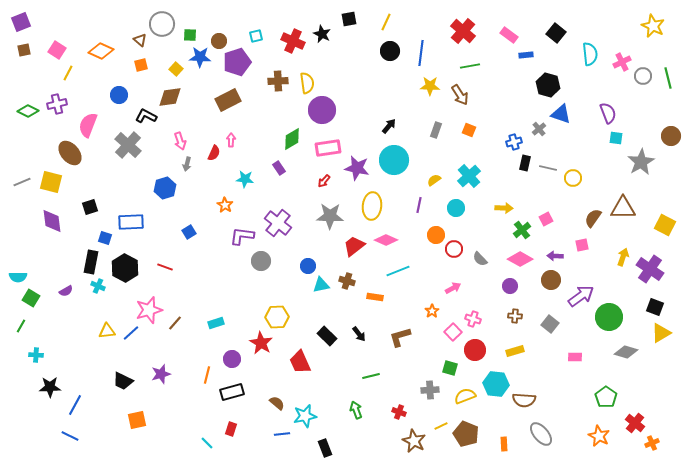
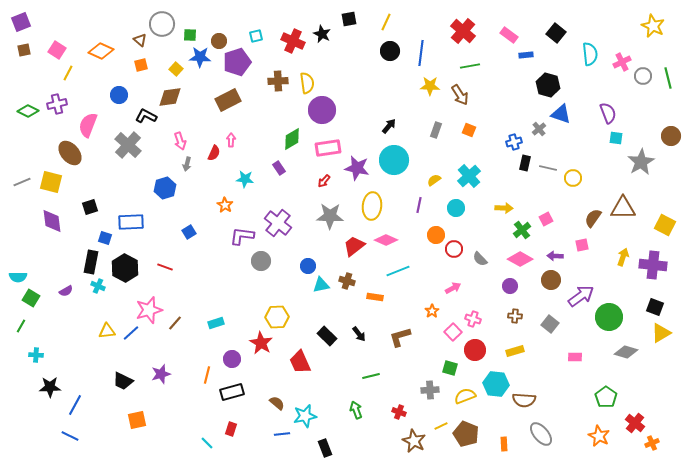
purple cross at (650, 269): moved 3 px right, 4 px up; rotated 28 degrees counterclockwise
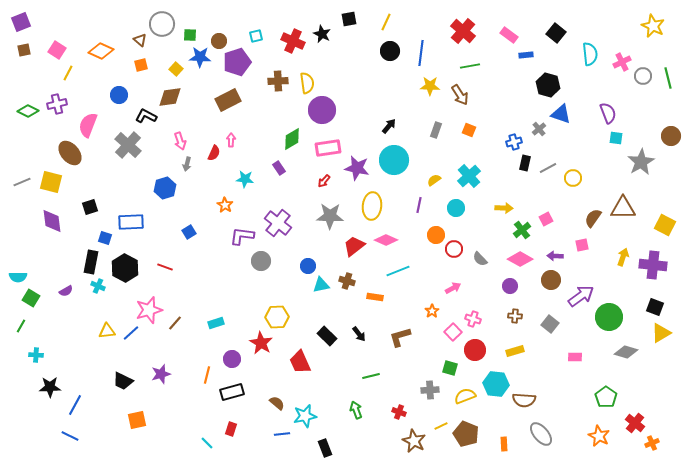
gray line at (548, 168): rotated 42 degrees counterclockwise
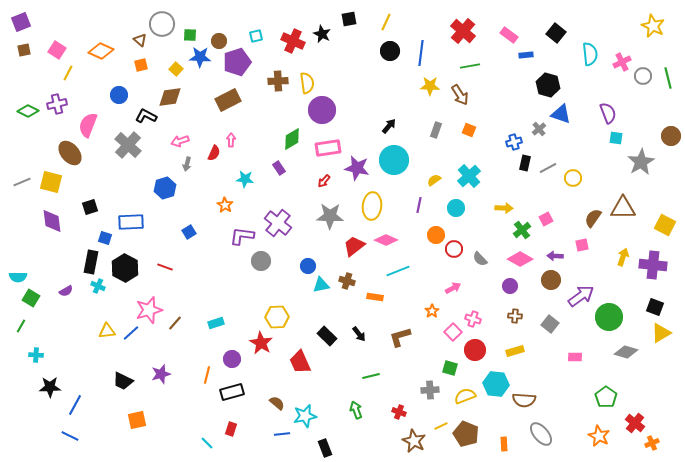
pink arrow at (180, 141): rotated 90 degrees clockwise
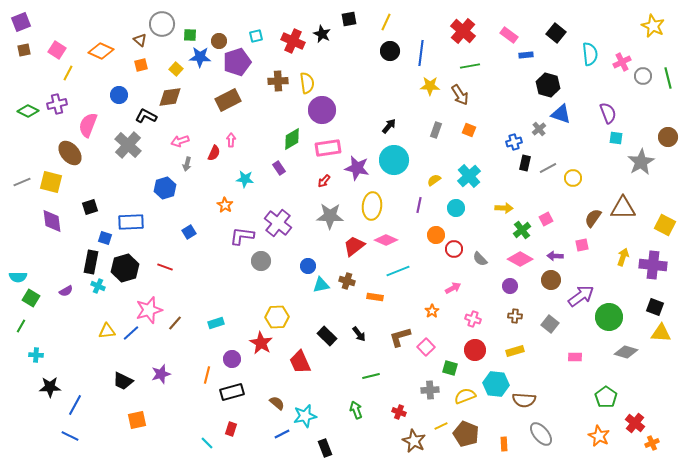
brown circle at (671, 136): moved 3 px left, 1 px down
black hexagon at (125, 268): rotated 16 degrees clockwise
pink square at (453, 332): moved 27 px left, 15 px down
yellow triangle at (661, 333): rotated 35 degrees clockwise
blue line at (282, 434): rotated 21 degrees counterclockwise
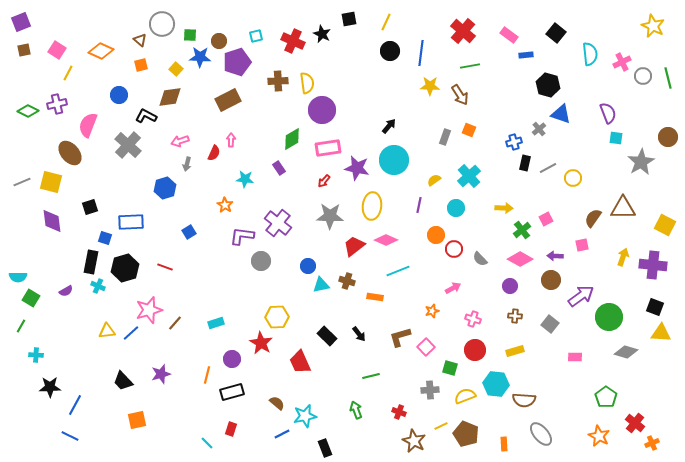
gray rectangle at (436, 130): moved 9 px right, 7 px down
orange star at (432, 311): rotated 16 degrees clockwise
black trapezoid at (123, 381): rotated 20 degrees clockwise
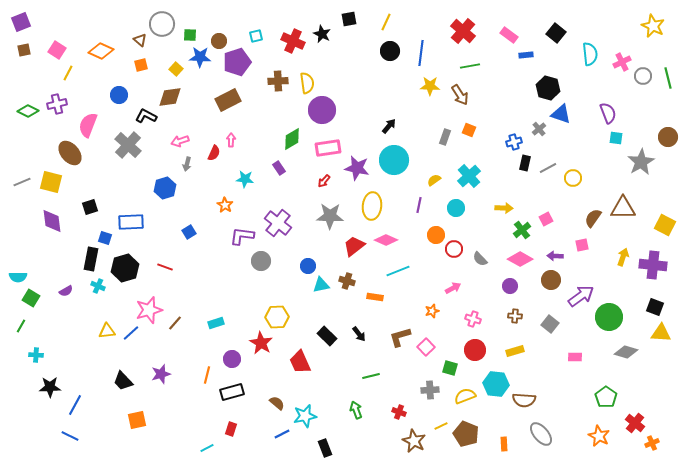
black hexagon at (548, 85): moved 3 px down
black rectangle at (91, 262): moved 3 px up
cyan line at (207, 443): moved 5 px down; rotated 72 degrees counterclockwise
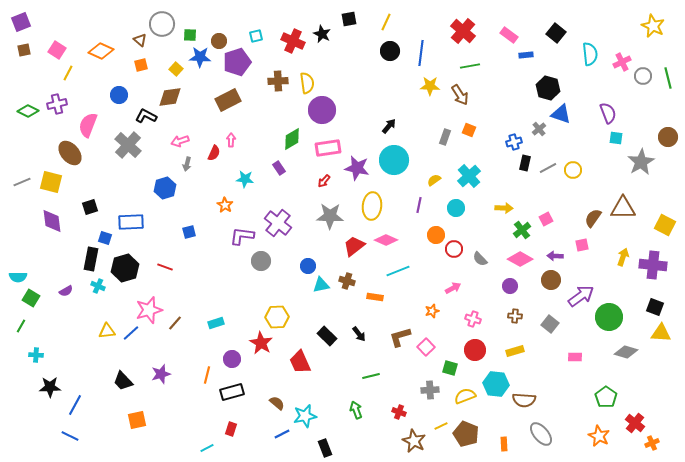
yellow circle at (573, 178): moved 8 px up
blue square at (189, 232): rotated 16 degrees clockwise
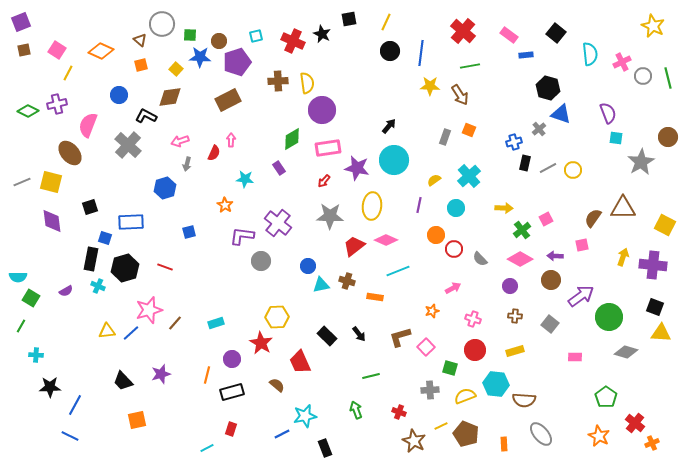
brown semicircle at (277, 403): moved 18 px up
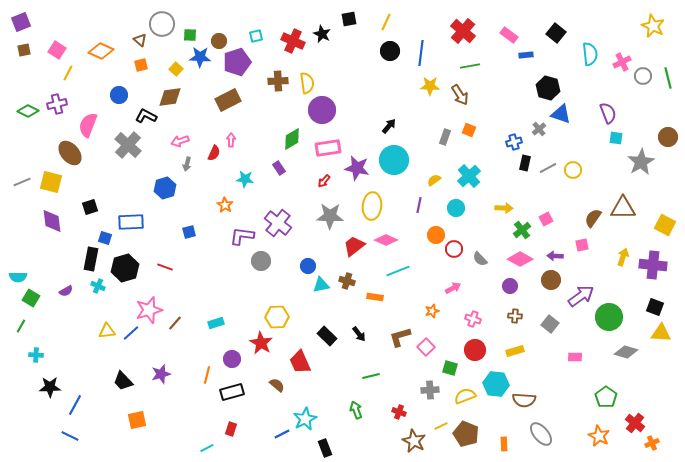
cyan star at (305, 416): moved 3 px down; rotated 15 degrees counterclockwise
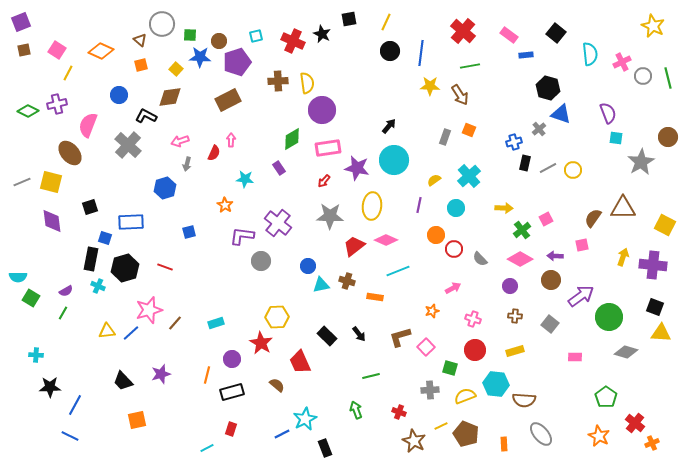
green line at (21, 326): moved 42 px right, 13 px up
